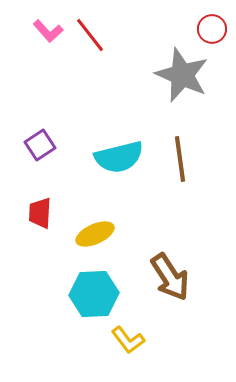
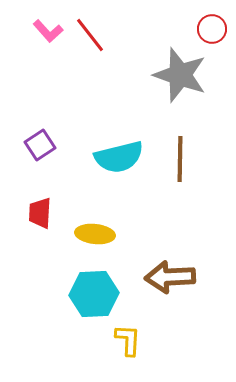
gray star: moved 2 px left; rotated 4 degrees counterclockwise
brown line: rotated 9 degrees clockwise
yellow ellipse: rotated 30 degrees clockwise
brown arrow: rotated 120 degrees clockwise
yellow L-shape: rotated 140 degrees counterclockwise
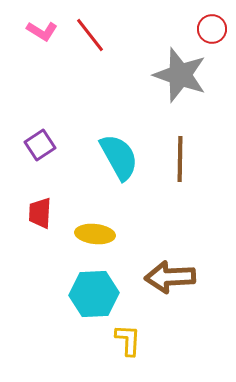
pink L-shape: moved 6 px left; rotated 16 degrees counterclockwise
cyan semicircle: rotated 105 degrees counterclockwise
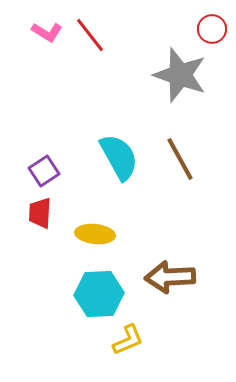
pink L-shape: moved 5 px right, 1 px down
purple square: moved 4 px right, 26 px down
brown line: rotated 30 degrees counterclockwise
cyan hexagon: moved 5 px right
yellow L-shape: rotated 64 degrees clockwise
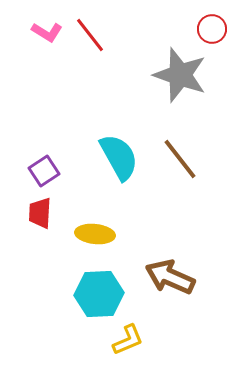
brown line: rotated 9 degrees counterclockwise
brown arrow: rotated 27 degrees clockwise
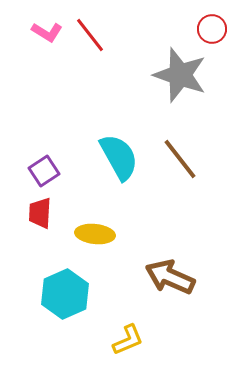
cyan hexagon: moved 34 px left; rotated 21 degrees counterclockwise
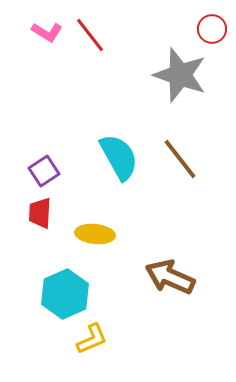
yellow L-shape: moved 36 px left, 1 px up
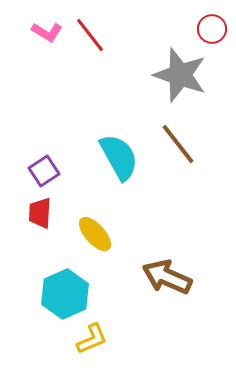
brown line: moved 2 px left, 15 px up
yellow ellipse: rotated 42 degrees clockwise
brown arrow: moved 3 px left
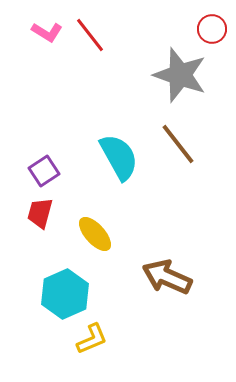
red trapezoid: rotated 12 degrees clockwise
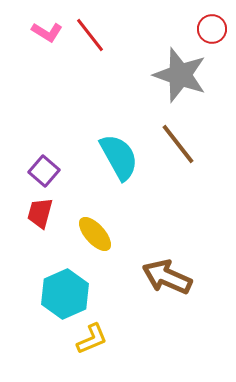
purple square: rotated 16 degrees counterclockwise
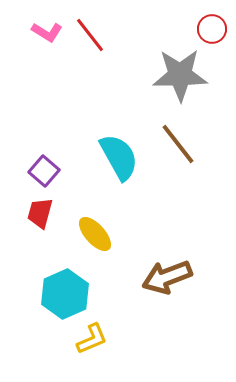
gray star: rotated 20 degrees counterclockwise
brown arrow: rotated 45 degrees counterclockwise
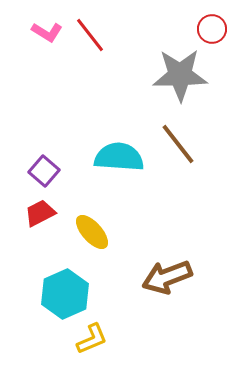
cyan semicircle: rotated 57 degrees counterclockwise
red trapezoid: rotated 48 degrees clockwise
yellow ellipse: moved 3 px left, 2 px up
